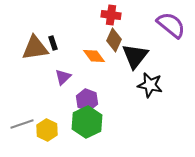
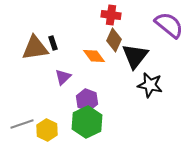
purple semicircle: moved 2 px left
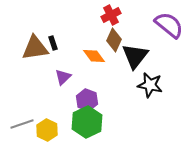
red cross: rotated 36 degrees counterclockwise
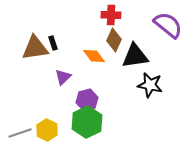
red cross: rotated 30 degrees clockwise
purple semicircle: moved 1 px left
black triangle: rotated 44 degrees clockwise
purple hexagon: rotated 25 degrees clockwise
gray line: moved 2 px left, 9 px down
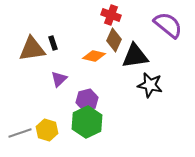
red cross: rotated 18 degrees clockwise
brown triangle: moved 3 px left, 1 px down
orange diamond: rotated 40 degrees counterclockwise
purple triangle: moved 4 px left, 2 px down
yellow hexagon: rotated 10 degrees counterclockwise
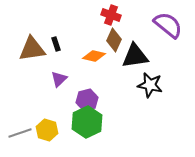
black rectangle: moved 3 px right, 1 px down
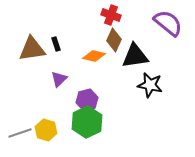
purple semicircle: moved 2 px up
yellow hexagon: moved 1 px left
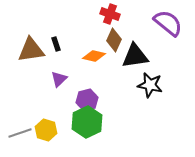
red cross: moved 1 px left, 1 px up
brown triangle: moved 1 px left, 1 px down
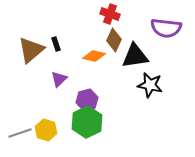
purple semicircle: moved 2 px left, 5 px down; rotated 148 degrees clockwise
brown triangle: rotated 32 degrees counterclockwise
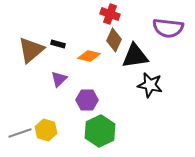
purple semicircle: moved 2 px right
black rectangle: moved 2 px right; rotated 56 degrees counterclockwise
orange diamond: moved 5 px left
purple hexagon: rotated 15 degrees clockwise
green hexagon: moved 13 px right, 9 px down
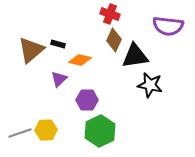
purple semicircle: moved 2 px up
orange diamond: moved 9 px left, 4 px down
yellow hexagon: rotated 20 degrees counterclockwise
